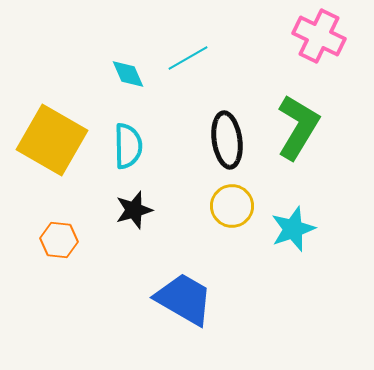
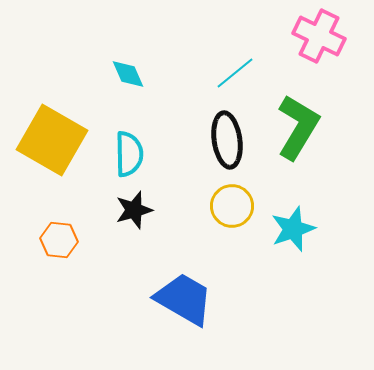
cyan line: moved 47 px right, 15 px down; rotated 9 degrees counterclockwise
cyan semicircle: moved 1 px right, 8 px down
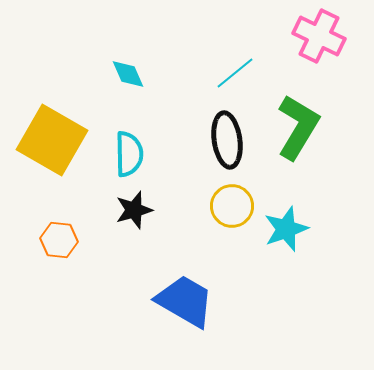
cyan star: moved 7 px left
blue trapezoid: moved 1 px right, 2 px down
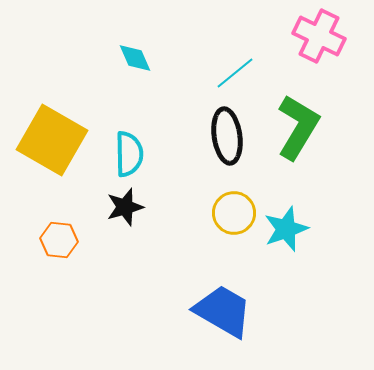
cyan diamond: moved 7 px right, 16 px up
black ellipse: moved 4 px up
yellow circle: moved 2 px right, 7 px down
black star: moved 9 px left, 3 px up
blue trapezoid: moved 38 px right, 10 px down
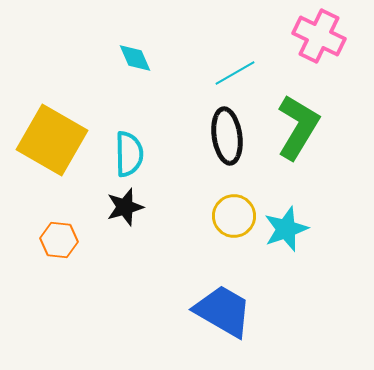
cyan line: rotated 9 degrees clockwise
yellow circle: moved 3 px down
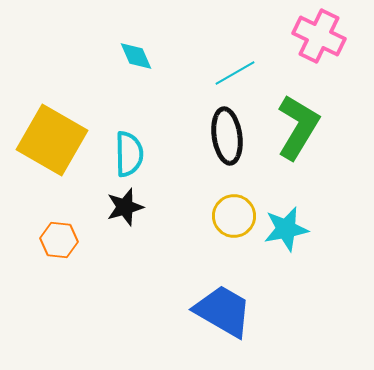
cyan diamond: moved 1 px right, 2 px up
cyan star: rotated 9 degrees clockwise
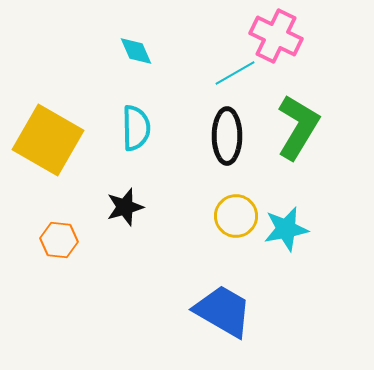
pink cross: moved 43 px left
cyan diamond: moved 5 px up
black ellipse: rotated 8 degrees clockwise
yellow square: moved 4 px left
cyan semicircle: moved 7 px right, 26 px up
yellow circle: moved 2 px right
